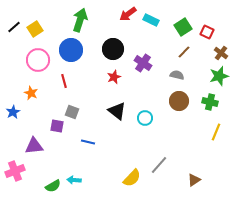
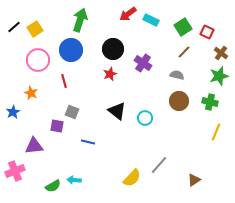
red star: moved 4 px left, 3 px up
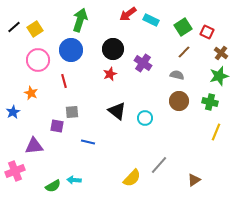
gray square: rotated 24 degrees counterclockwise
